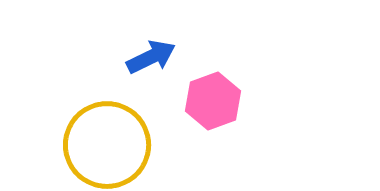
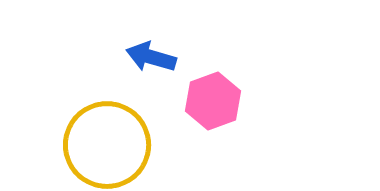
blue arrow: rotated 138 degrees counterclockwise
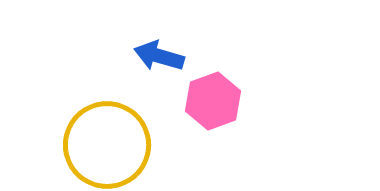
blue arrow: moved 8 px right, 1 px up
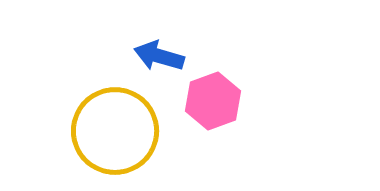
yellow circle: moved 8 px right, 14 px up
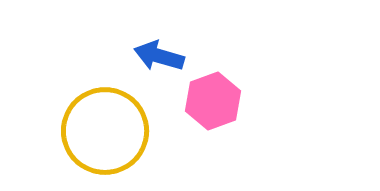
yellow circle: moved 10 px left
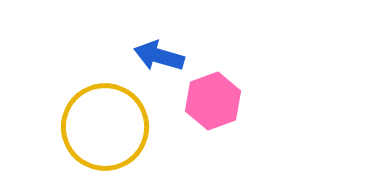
yellow circle: moved 4 px up
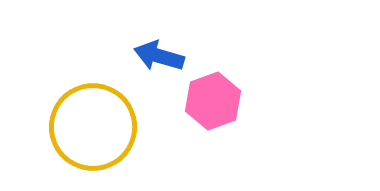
yellow circle: moved 12 px left
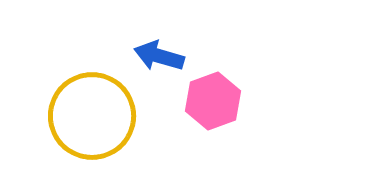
yellow circle: moved 1 px left, 11 px up
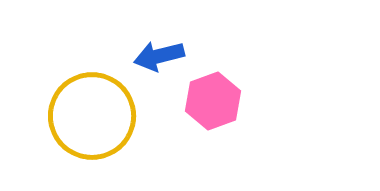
blue arrow: rotated 30 degrees counterclockwise
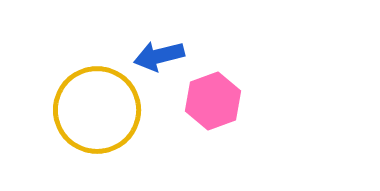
yellow circle: moved 5 px right, 6 px up
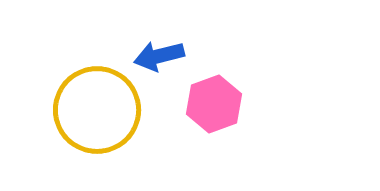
pink hexagon: moved 1 px right, 3 px down
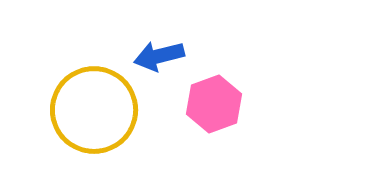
yellow circle: moved 3 px left
